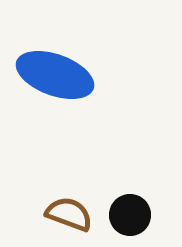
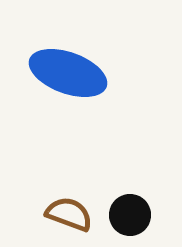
blue ellipse: moved 13 px right, 2 px up
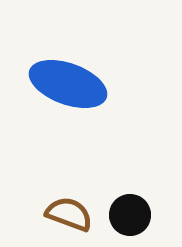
blue ellipse: moved 11 px down
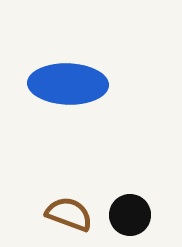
blue ellipse: rotated 18 degrees counterclockwise
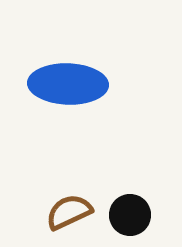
brown semicircle: moved 2 px up; rotated 45 degrees counterclockwise
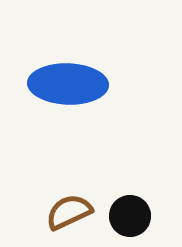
black circle: moved 1 px down
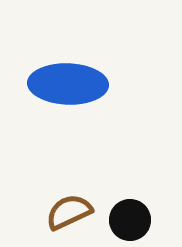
black circle: moved 4 px down
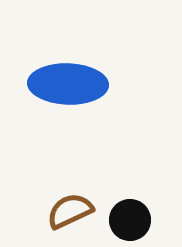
brown semicircle: moved 1 px right, 1 px up
